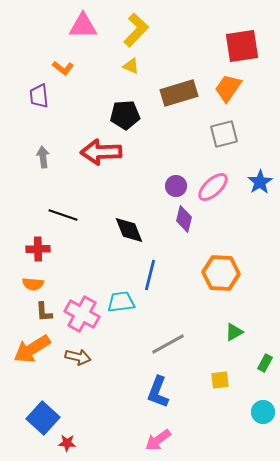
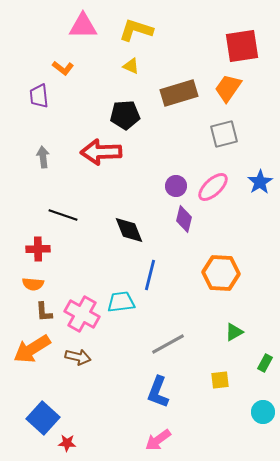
yellow L-shape: rotated 116 degrees counterclockwise
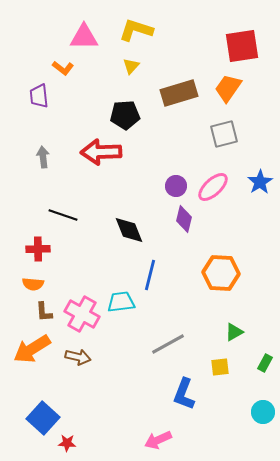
pink triangle: moved 1 px right, 11 px down
yellow triangle: rotated 48 degrees clockwise
yellow square: moved 13 px up
blue L-shape: moved 26 px right, 2 px down
pink arrow: rotated 12 degrees clockwise
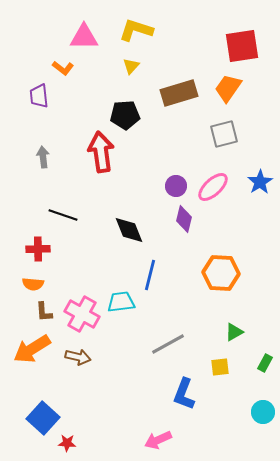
red arrow: rotated 84 degrees clockwise
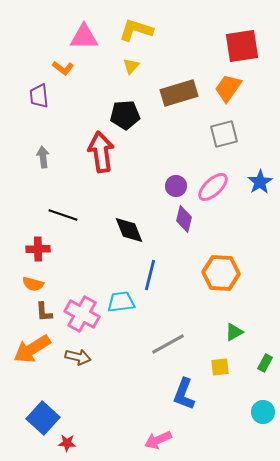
orange semicircle: rotated 10 degrees clockwise
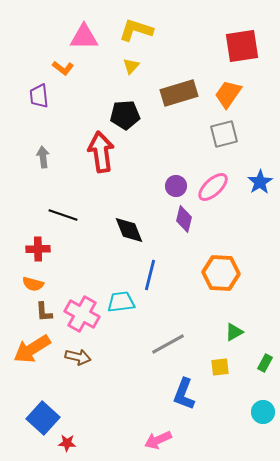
orange trapezoid: moved 6 px down
